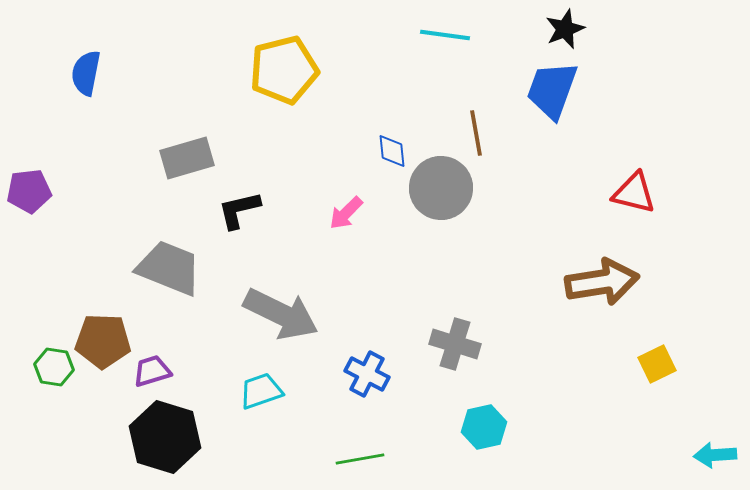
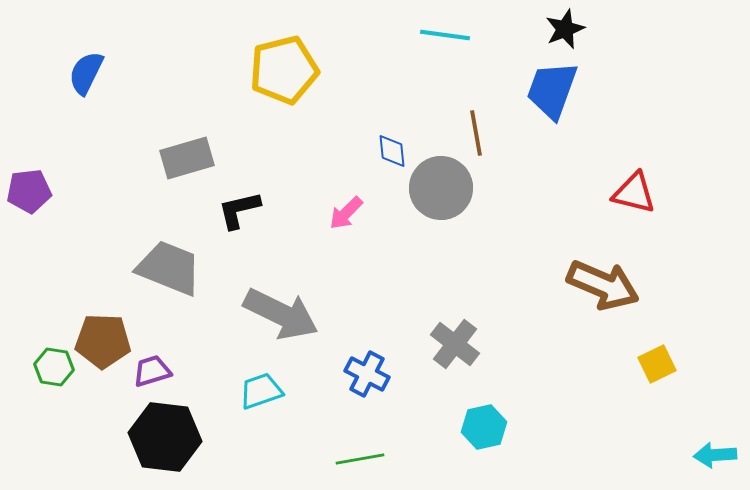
blue semicircle: rotated 15 degrees clockwise
brown arrow: moved 1 px right, 3 px down; rotated 32 degrees clockwise
gray cross: rotated 21 degrees clockwise
black hexagon: rotated 10 degrees counterclockwise
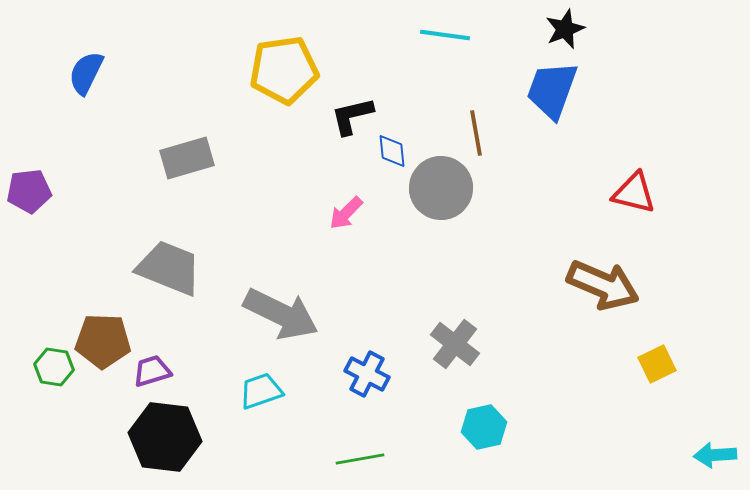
yellow pentagon: rotated 6 degrees clockwise
black L-shape: moved 113 px right, 94 px up
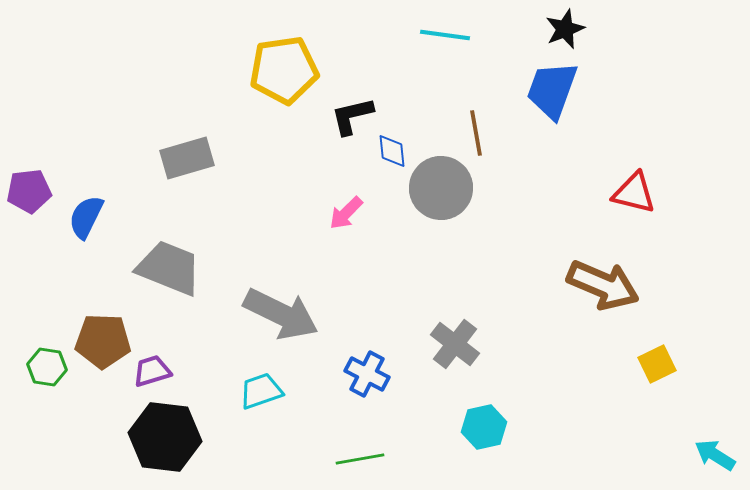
blue semicircle: moved 144 px down
green hexagon: moved 7 px left
cyan arrow: rotated 36 degrees clockwise
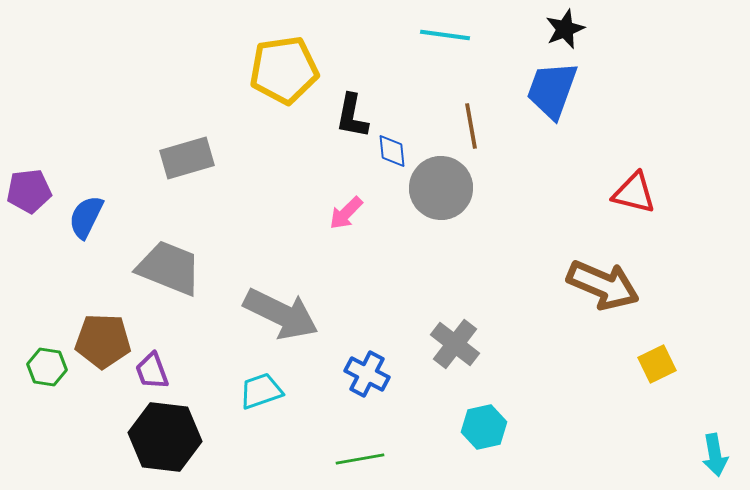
black L-shape: rotated 66 degrees counterclockwise
brown line: moved 5 px left, 7 px up
purple trapezoid: rotated 93 degrees counterclockwise
cyan arrow: rotated 132 degrees counterclockwise
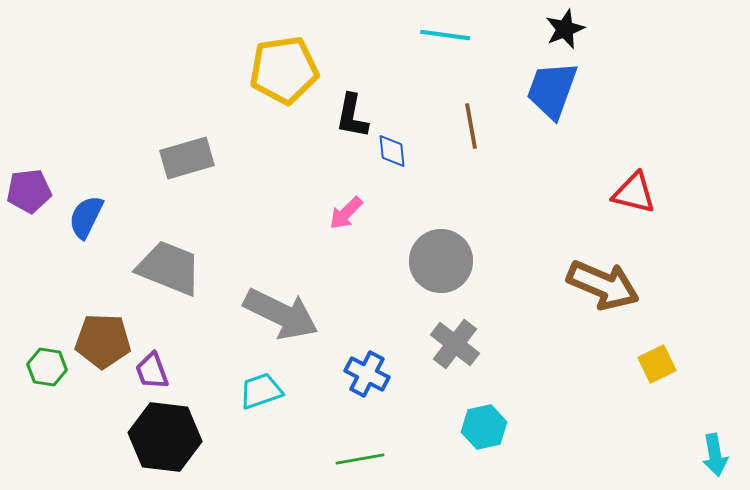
gray circle: moved 73 px down
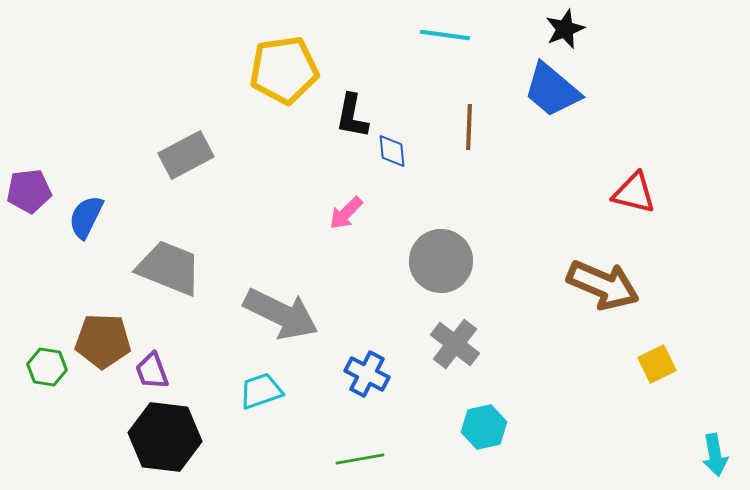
blue trapezoid: rotated 70 degrees counterclockwise
brown line: moved 2 px left, 1 px down; rotated 12 degrees clockwise
gray rectangle: moved 1 px left, 3 px up; rotated 12 degrees counterclockwise
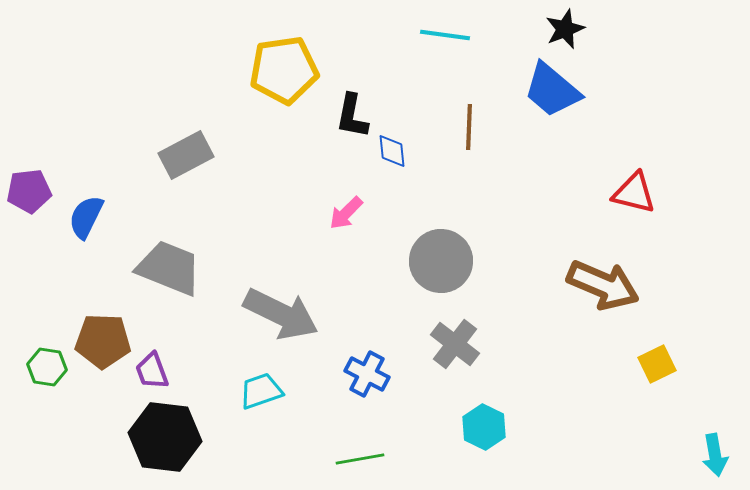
cyan hexagon: rotated 21 degrees counterclockwise
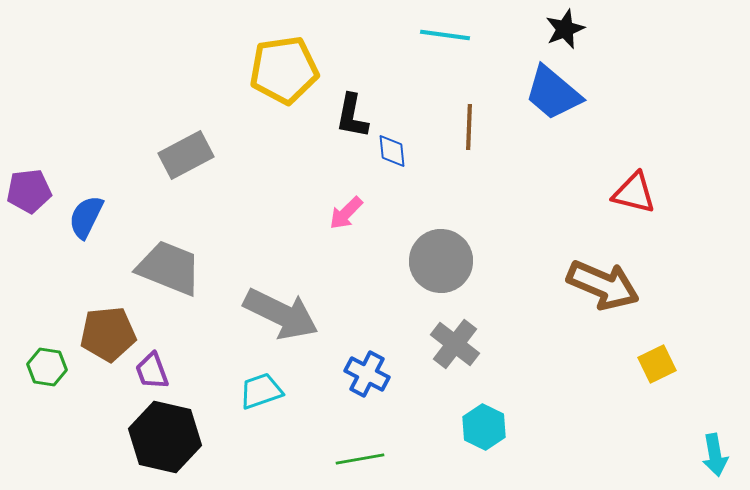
blue trapezoid: moved 1 px right, 3 px down
brown pentagon: moved 5 px right, 7 px up; rotated 8 degrees counterclockwise
black hexagon: rotated 6 degrees clockwise
